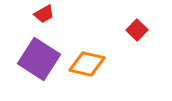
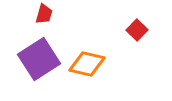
red trapezoid: rotated 45 degrees counterclockwise
purple square: rotated 24 degrees clockwise
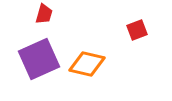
red square: rotated 25 degrees clockwise
purple square: rotated 9 degrees clockwise
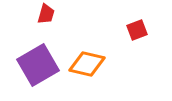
red trapezoid: moved 2 px right
purple square: moved 1 px left, 6 px down; rotated 6 degrees counterclockwise
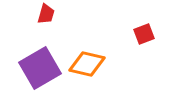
red square: moved 7 px right, 4 px down
purple square: moved 2 px right, 3 px down
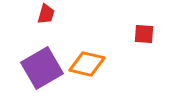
red square: rotated 25 degrees clockwise
purple square: moved 2 px right
